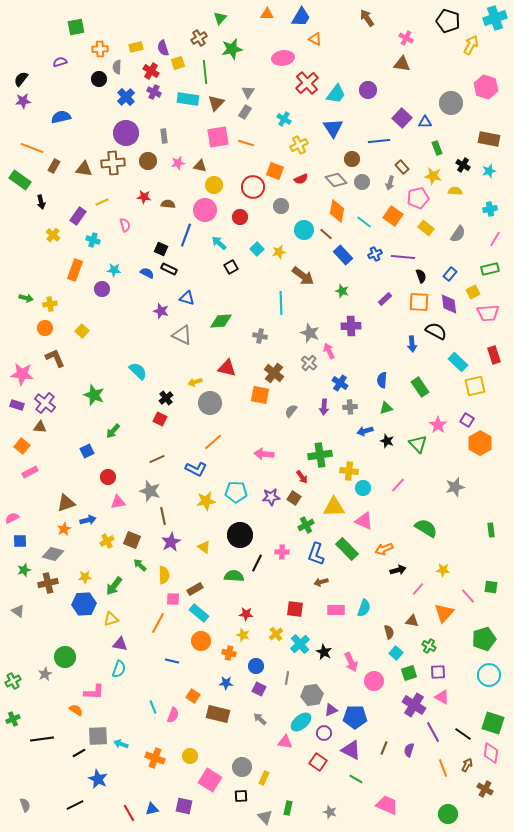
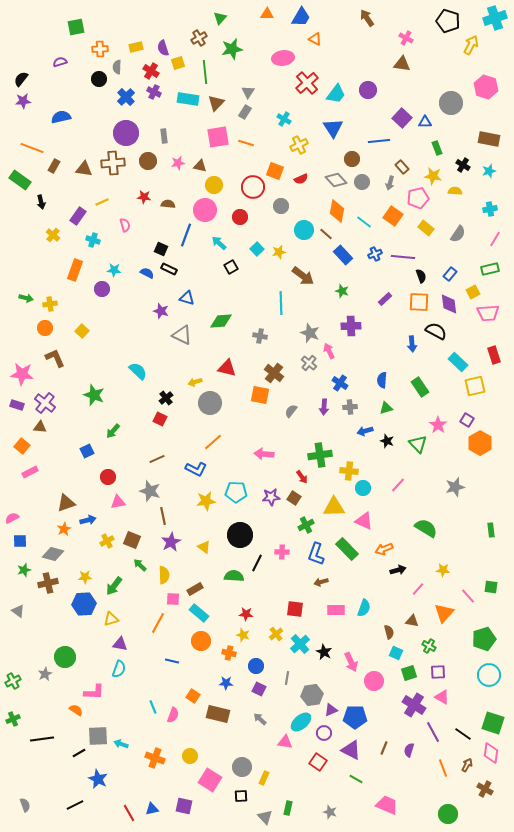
cyan square at (396, 653): rotated 16 degrees counterclockwise
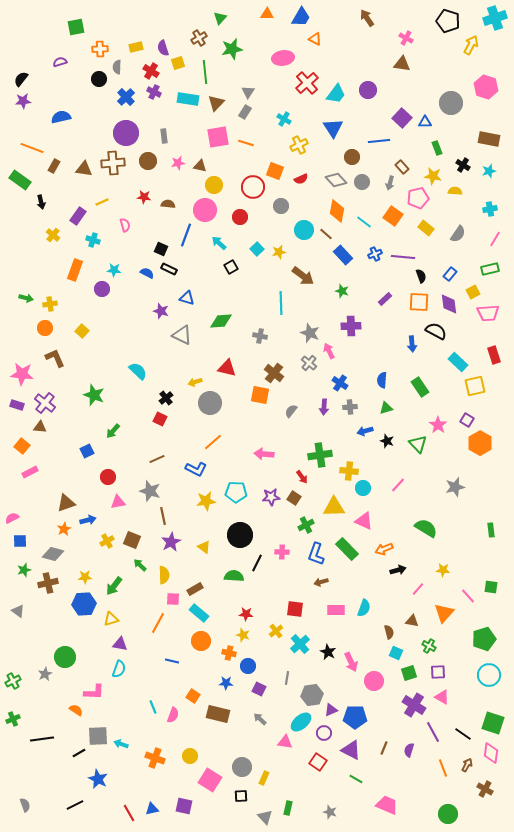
brown circle at (352, 159): moved 2 px up
yellow cross at (276, 634): moved 3 px up
black star at (324, 652): moved 4 px right
blue circle at (256, 666): moved 8 px left
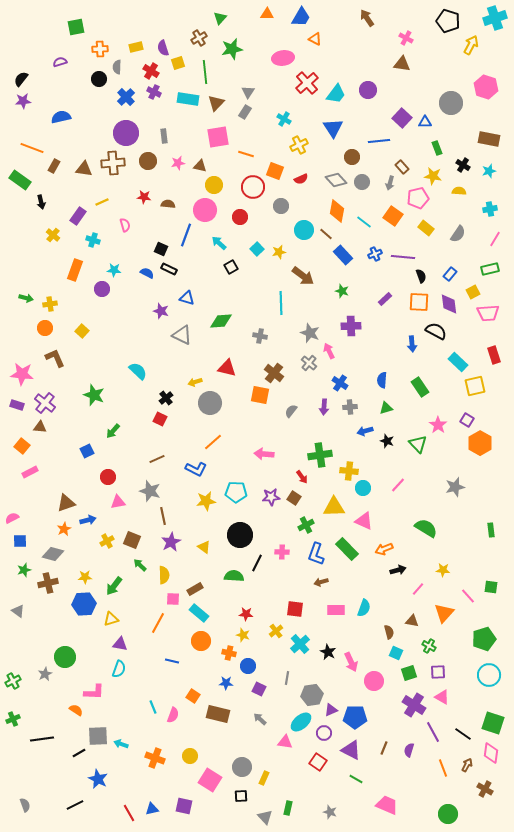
orange line at (246, 143): moved 11 px down
yellow semicircle at (455, 191): moved 4 px right
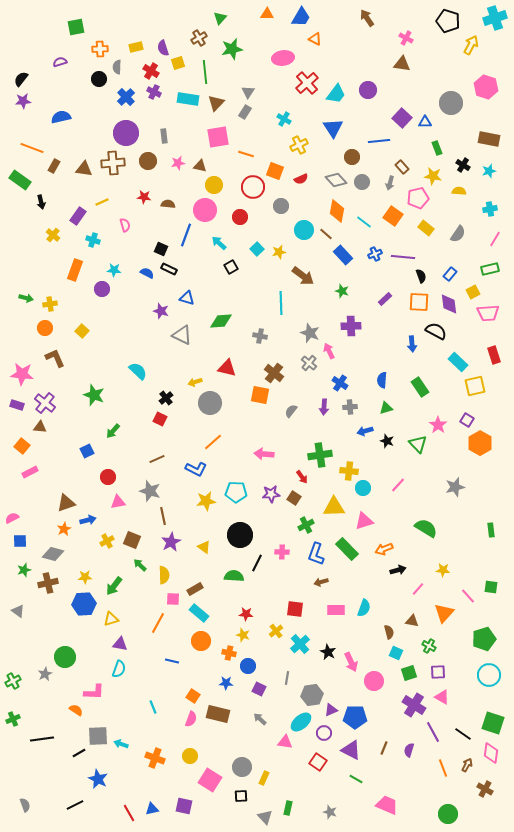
purple star at (271, 497): moved 3 px up
pink triangle at (364, 521): rotated 42 degrees counterclockwise
pink semicircle at (173, 715): moved 18 px right, 4 px down
